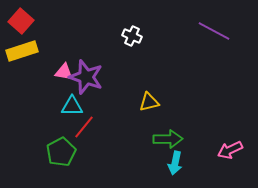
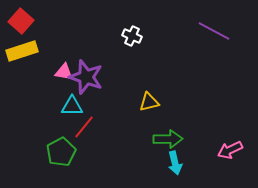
cyan arrow: rotated 25 degrees counterclockwise
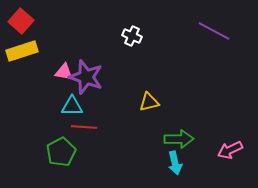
red line: rotated 55 degrees clockwise
green arrow: moved 11 px right
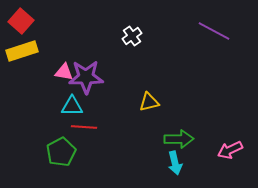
white cross: rotated 30 degrees clockwise
purple star: rotated 20 degrees counterclockwise
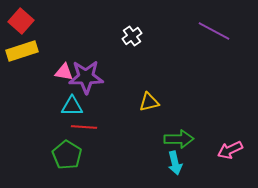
green pentagon: moved 6 px right, 3 px down; rotated 12 degrees counterclockwise
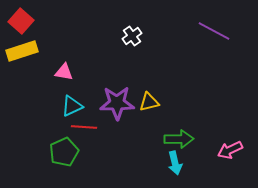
purple star: moved 31 px right, 26 px down
cyan triangle: rotated 25 degrees counterclockwise
green pentagon: moved 3 px left, 3 px up; rotated 16 degrees clockwise
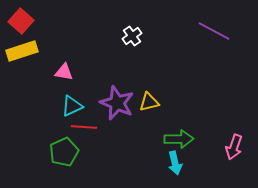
purple star: rotated 24 degrees clockwise
pink arrow: moved 4 px right, 3 px up; rotated 45 degrees counterclockwise
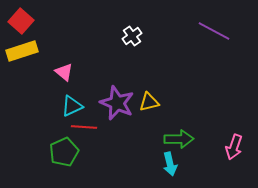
pink triangle: rotated 30 degrees clockwise
cyan arrow: moved 5 px left, 1 px down
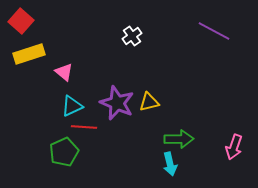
yellow rectangle: moved 7 px right, 3 px down
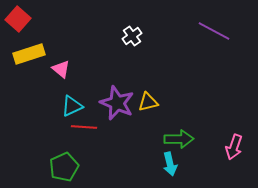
red square: moved 3 px left, 2 px up
pink triangle: moved 3 px left, 3 px up
yellow triangle: moved 1 px left
green pentagon: moved 15 px down
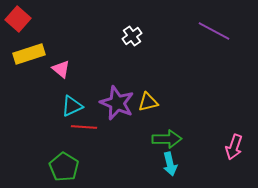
green arrow: moved 12 px left
green pentagon: rotated 16 degrees counterclockwise
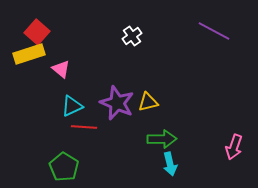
red square: moved 19 px right, 13 px down
green arrow: moved 5 px left
